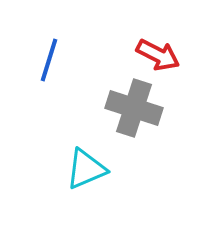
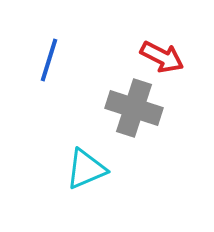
red arrow: moved 4 px right, 2 px down
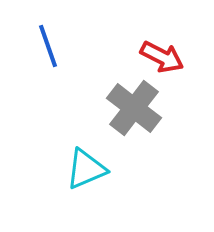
blue line: moved 1 px left, 14 px up; rotated 36 degrees counterclockwise
gray cross: rotated 20 degrees clockwise
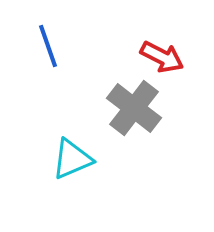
cyan triangle: moved 14 px left, 10 px up
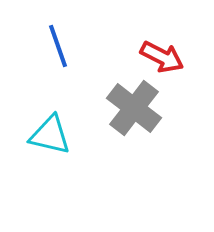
blue line: moved 10 px right
cyan triangle: moved 22 px left, 24 px up; rotated 36 degrees clockwise
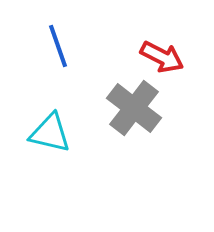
cyan triangle: moved 2 px up
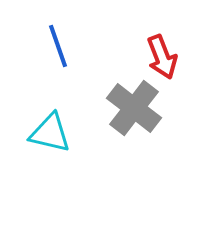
red arrow: rotated 42 degrees clockwise
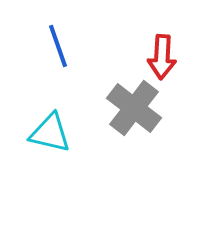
red arrow: rotated 24 degrees clockwise
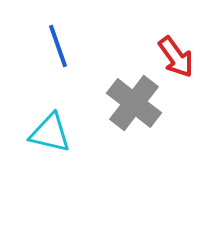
red arrow: moved 14 px right; rotated 39 degrees counterclockwise
gray cross: moved 5 px up
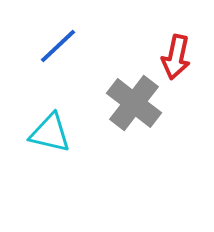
blue line: rotated 66 degrees clockwise
red arrow: rotated 48 degrees clockwise
